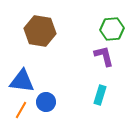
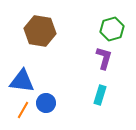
green hexagon: rotated 10 degrees counterclockwise
purple L-shape: moved 2 px down; rotated 30 degrees clockwise
blue circle: moved 1 px down
orange line: moved 2 px right
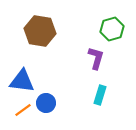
purple L-shape: moved 8 px left
orange line: rotated 24 degrees clockwise
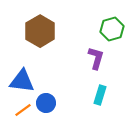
brown hexagon: rotated 20 degrees clockwise
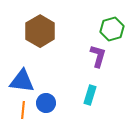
purple L-shape: moved 2 px right, 2 px up
cyan rectangle: moved 10 px left
orange line: rotated 48 degrees counterclockwise
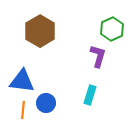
green hexagon: rotated 10 degrees counterclockwise
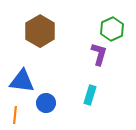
purple L-shape: moved 1 px right, 2 px up
orange line: moved 8 px left, 5 px down
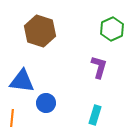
brown hexagon: rotated 12 degrees counterclockwise
purple L-shape: moved 13 px down
cyan rectangle: moved 5 px right, 20 px down
orange line: moved 3 px left, 3 px down
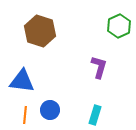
green hexagon: moved 7 px right, 3 px up
blue circle: moved 4 px right, 7 px down
orange line: moved 13 px right, 3 px up
